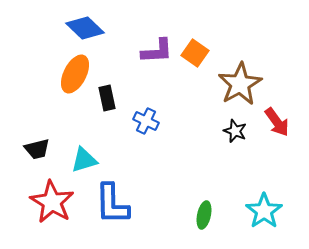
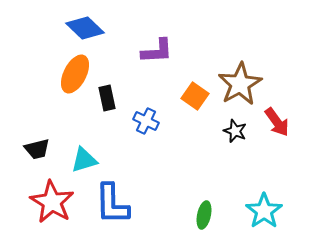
orange square: moved 43 px down
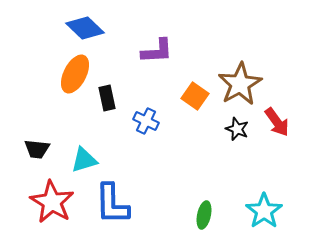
black star: moved 2 px right, 2 px up
black trapezoid: rotated 20 degrees clockwise
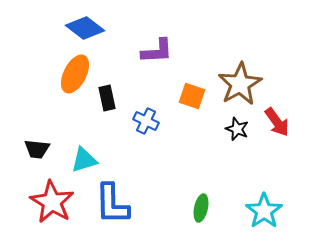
blue diamond: rotated 6 degrees counterclockwise
orange square: moved 3 px left; rotated 16 degrees counterclockwise
green ellipse: moved 3 px left, 7 px up
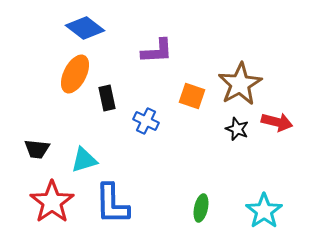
red arrow: rotated 40 degrees counterclockwise
red star: rotated 6 degrees clockwise
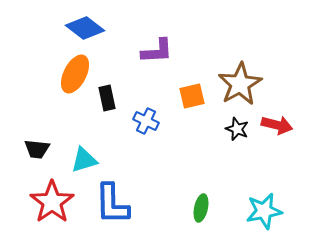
orange square: rotated 32 degrees counterclockwise
red arrow: moved 3 px down
cyan star: rotated 24 degrees clockwise
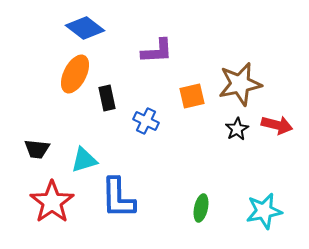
brown star: rotated 18 degrees clockwise
black star: rotated 20 degrees clockwise
blue L-shape: moved 6 px right, 6 px up
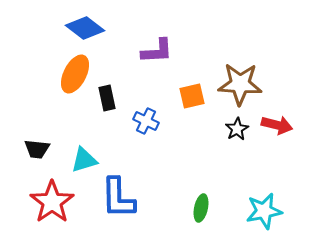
brown star: rotated 15 degrees clockwise
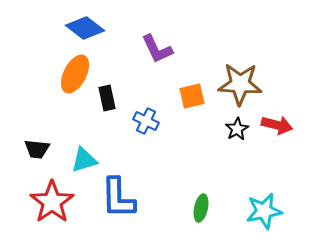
purple L-shape: moved 2 px up; rotated 68 degrees clockwise
